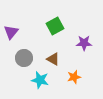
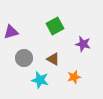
purple triangle: rotated 35 degrees clockwise
purple star: moved 1 px left, 1 px down; rotated 14 degrees clockwise
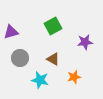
green square: moved 2 px left
purple star: moved 2 px right, 2 px up; rotated 21 degrees counterclockwise
gray circle: moved 4 px left
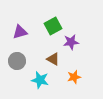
purple triangle: moved 9 px right
purple star: moved 14 px left
gray circle: moved 3 px left, 3 px down
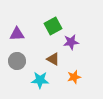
purple triangle: moved 3 px left, 2 px down; rotated 14 degrees clockwise
cyan star: rotated 12 degrees counterclockwise
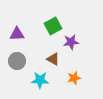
orange star: moved 1 px down
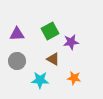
green square: moved 3 px left, 5 px down
orange star: rotated 24 degrees clockwise
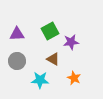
orange star: rotated 16 degrees clockwise
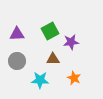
brown triangle: rotated 32 degrees counterclockwise
